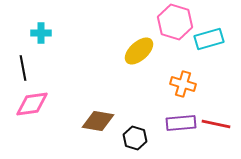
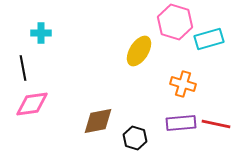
yellow ellipse: rotated 16 degrees counterclockwise
brown diamond: rotated 20 degrees counterclockwise
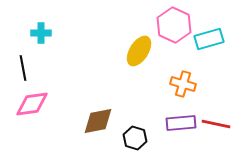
pink hexagon: moved 1 px left, 3 px down; rotated 8 degrees clockwise
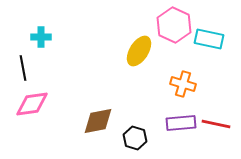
cyan cross: moved 4 px down
cyan rectangle: rotated 28 degrees clockwise
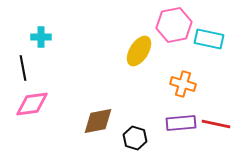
pink hexagon: rotated 24 degrees clockwise
